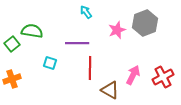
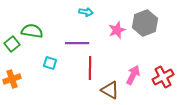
cyan arrow: rotated 136 degrees clockwise
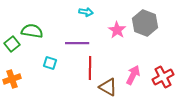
gray hexagon: rotated 20 degrees counterclockwise
pink star: rotated 18 degrees counterclockwise
brown triangle: moved 2 px left, 3 px up
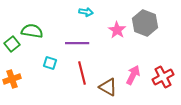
red line: moved 8 px left, 5 px down; rotated 15 degrees counterclockwise
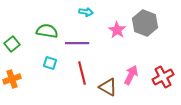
green semicircle: moved 15 px right
pink arrow: moved 2 px left
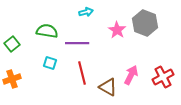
cyan arrow: rotated 24 degrees counterclockwise
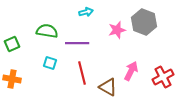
gray hexagon: moved 1 px left, 1 px up
pink star: rotated 24 degrees clockwise
green square: rotated 14 degrees clockwise
pink arrow: moved 4 px up
orange cross: rotated 30 degrees clockwise
